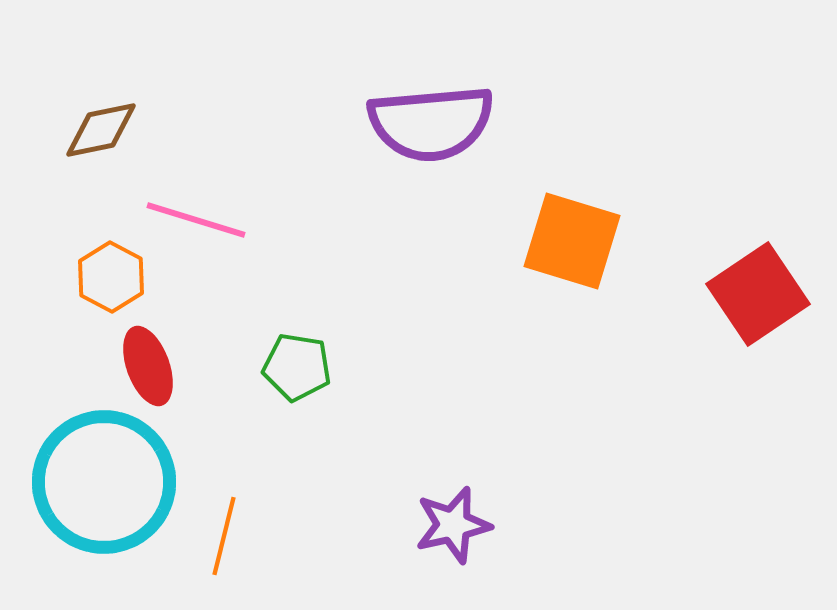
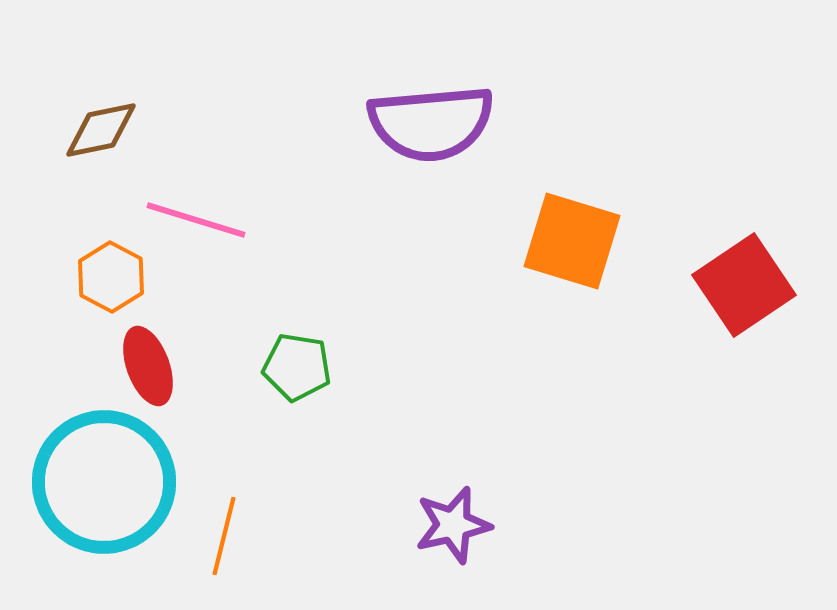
red square: moved 14 px left, 9 px up
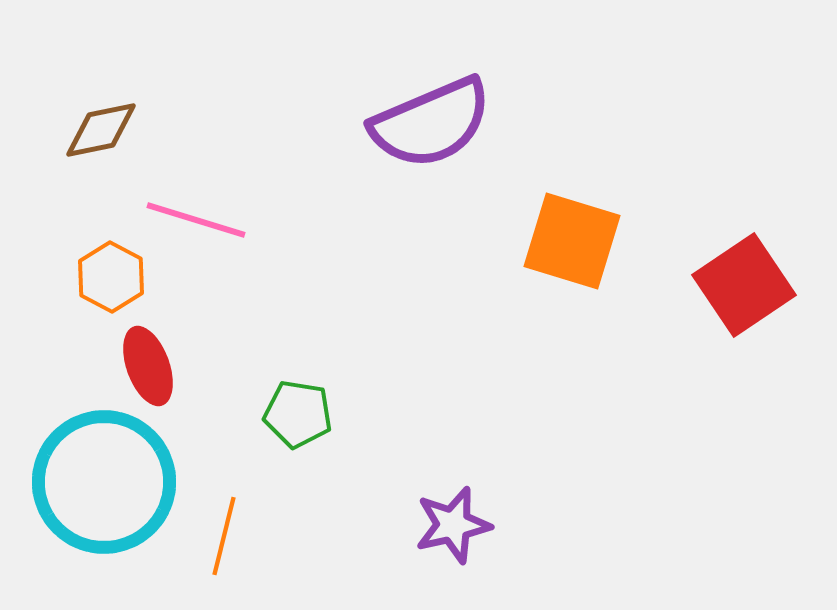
purple semicircle: rotated 18 degrees counterclockwise
green pentagon: moved 1 px right, 47 px down
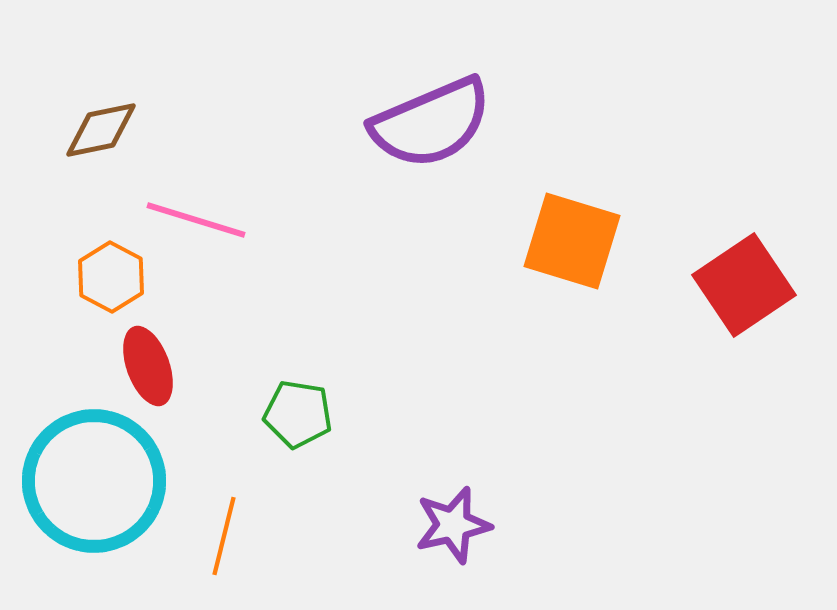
cyan circle: moved 10 px left, 1 px up
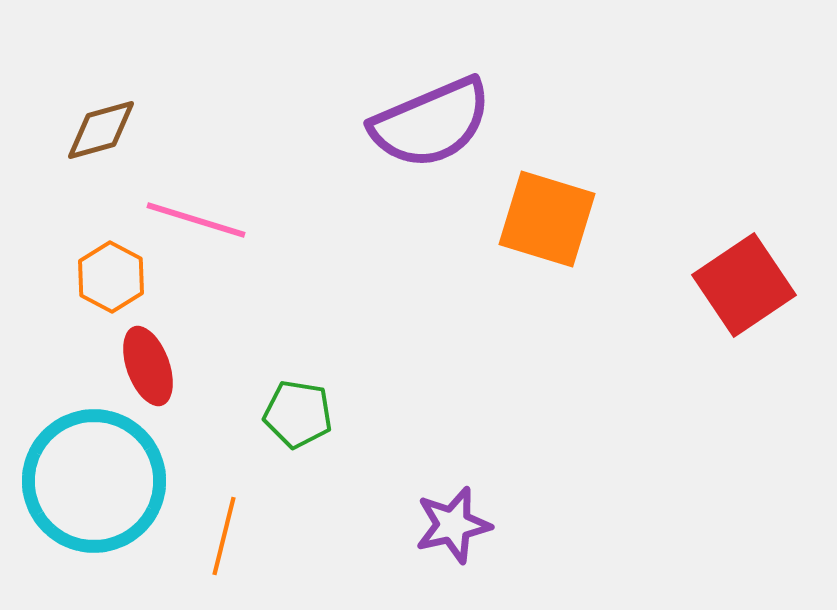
brown diamond: rotated 4 degrees counterclockwise
orange square: moved 25 px left, 22 px up
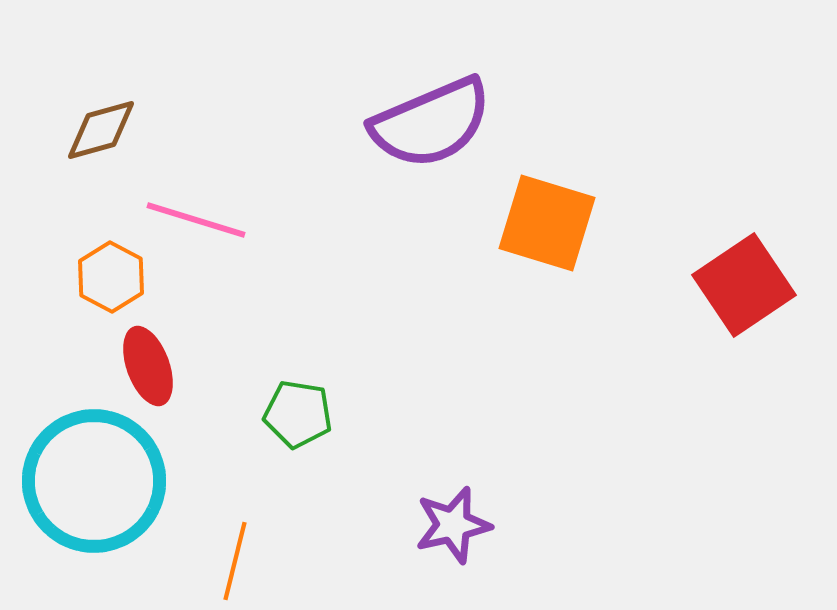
orange square: moved 4 px down
orange line: moved 11 px right, 25 px down
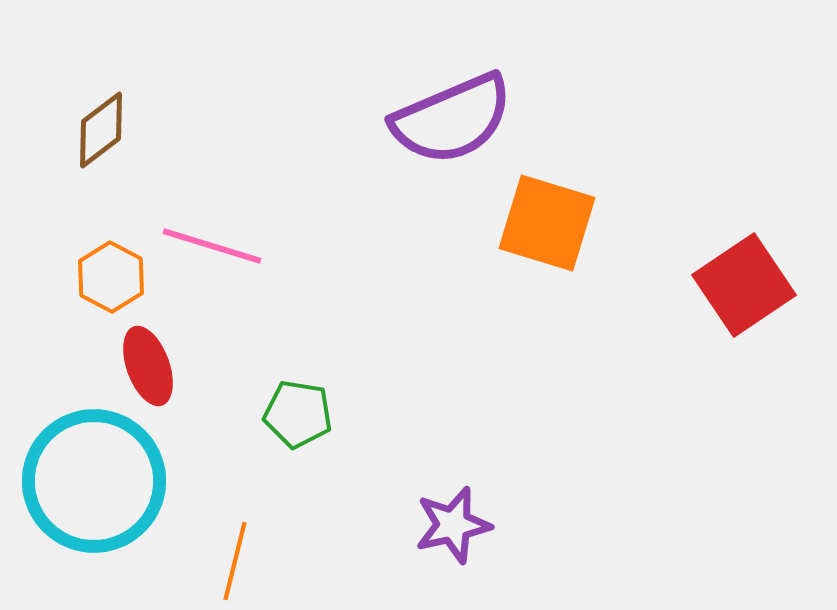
purple semicircle: moved 21 px right, 4 px up
brown diamond: rotated 22 degrees counterclockwise
pink line: moved 16 px right, 26 px down
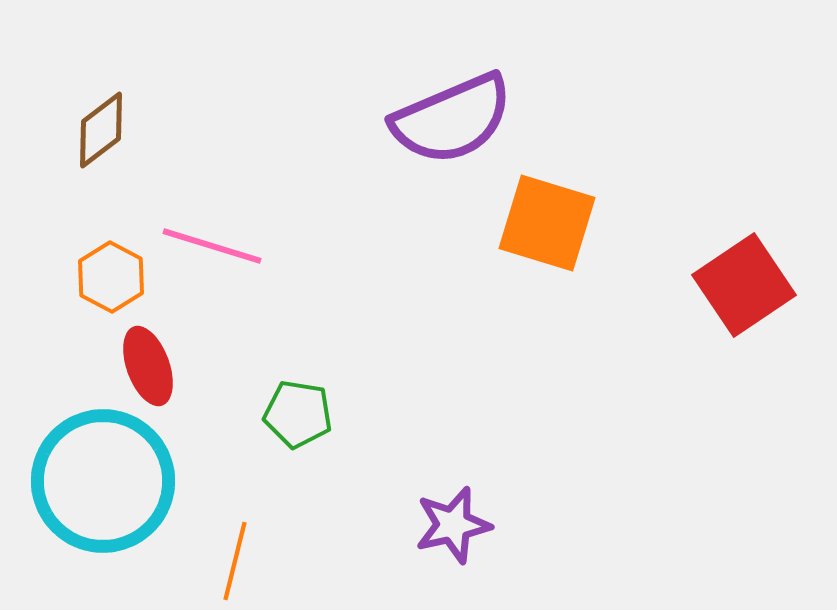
cyan circle: moved 9 px right
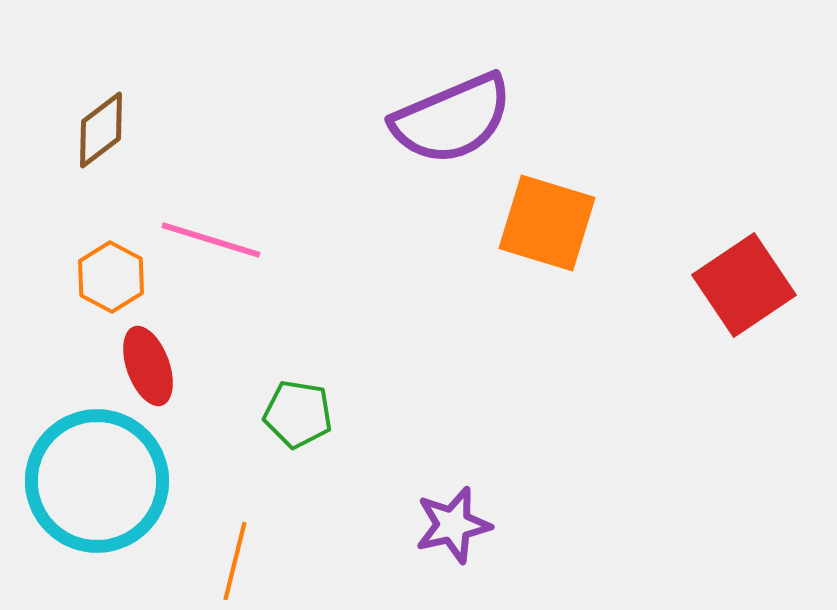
pink line: moved 1 px left, 6 px up
cyan circle: moved 6 px left
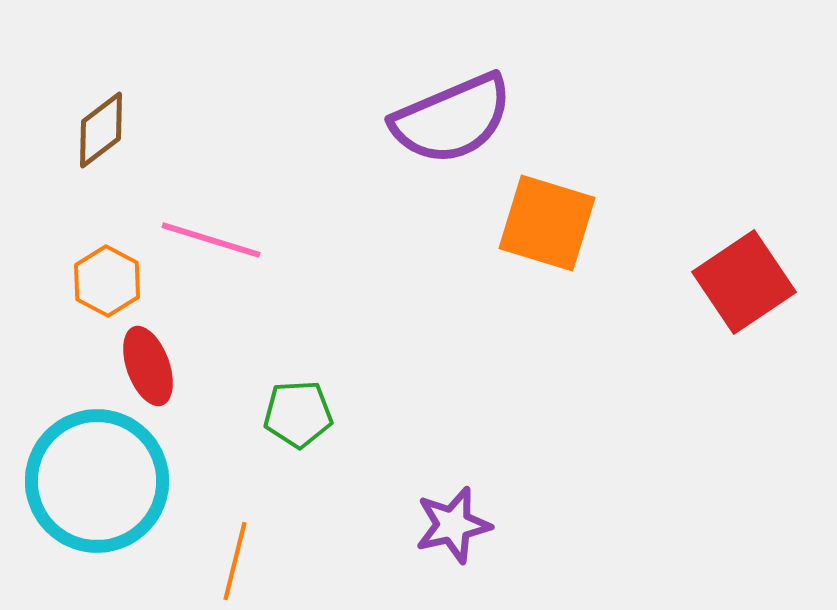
orange hexagon: moved 4 px left, 4 px down
red square: moved 3 px up
green pentagon: rotated 12 degrees counterclockwise
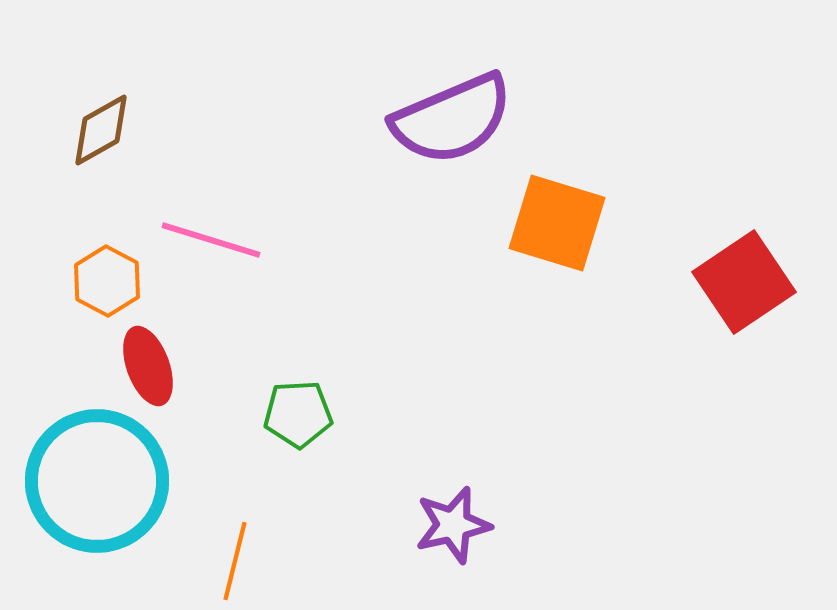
brown diamond: rotated 8 degrees clockwise
orange square: moved 10 px right
